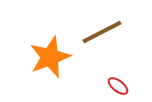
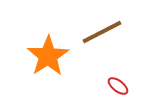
orange star: moved 2 px left, 1 px up; rotated 12 degrees counterclockwise
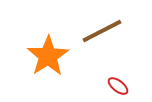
brown line: moved 1 px up
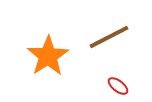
brown line: moved 7 px right, 6 px down
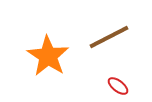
orange star: rotated 6 degrees counterclockwise
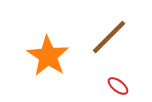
brown line: rotated 18 degrees counterclockwise
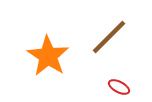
red ellipse: moved 1 px right, 1 px down; rotated 10 degrees counterclockwise
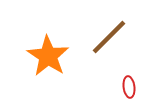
red ellipse: moved 10 px right; rotated 55 degrees clockwise
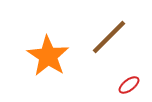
red ellipse: moved 2 px up; rotated 60 degrees clockwise
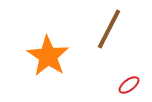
brown line: moved 8 px up; rotated 18 degrees counterclockwise
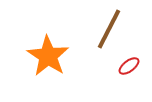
red ellipse: moved 19 px up
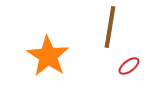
brown line: moved 1 px right, 2 px up; rotated 18 degrees counterclockwise
